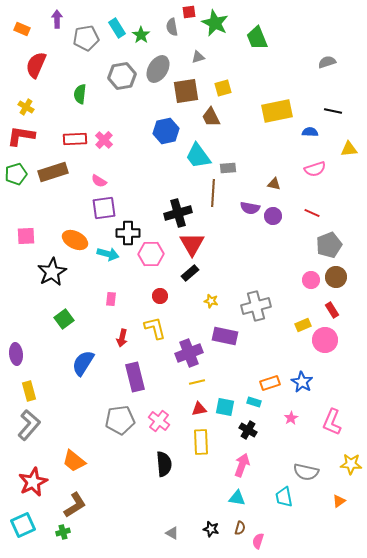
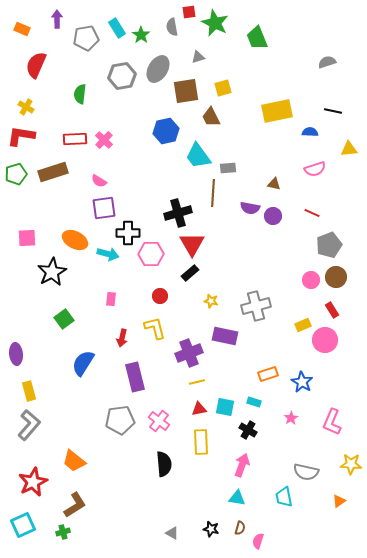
pink square at (26, 236): moved 1 px right, 2 px down
orange rectangle at (270, 383): moved 2 px left, 9 px up
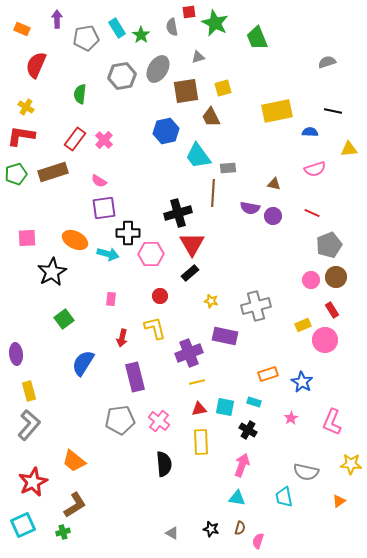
red rectangle at (75, 139): rotated 50 degrees counterclockwise
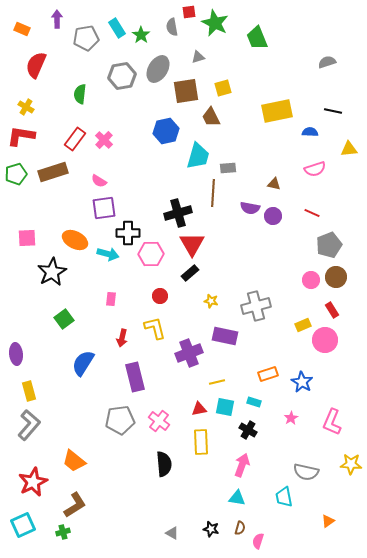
cyan trapezoid at (198, 156): rotated 128 degrees counterclockwise
yellow line at (197, 382): moved 20 px right
orange triangle at (339, 501): moved 11 px left, 20 px down
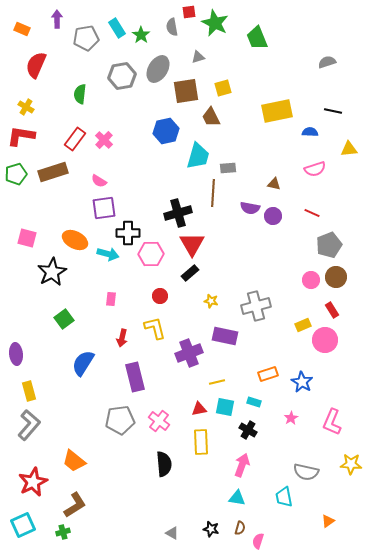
pink square at (27, 238): rotated 18 degrees clockwise
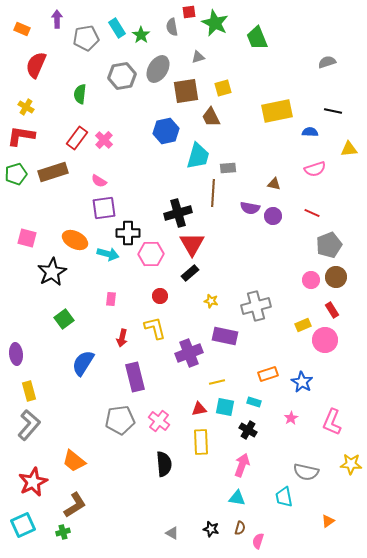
red rectangle at (75, 139): moved 2 px right, 1 px up
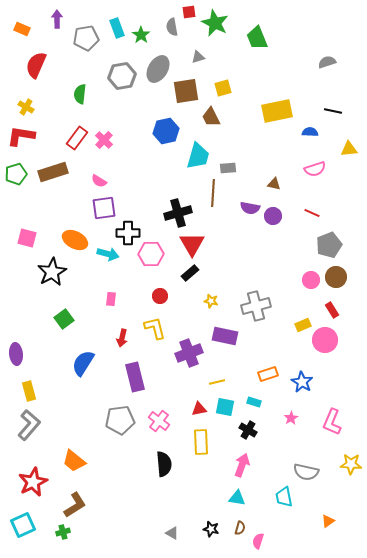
cyan rectangle at (117, 28): rotated 12 degrees clockwise
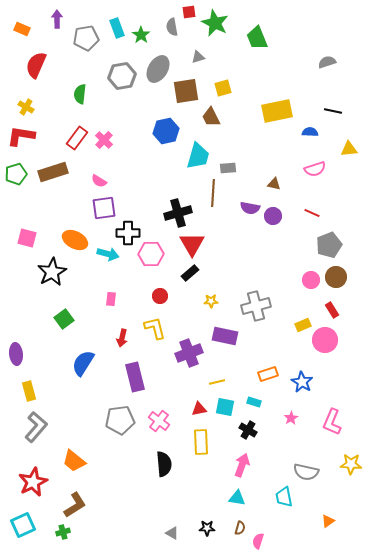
yellow star at (211, 301): rotated 16 degrees counterclockwise
gray L-shape at (29, 425): moved 7 px right, 2 px down
black star at (211, 529): moved 4 px left, 1 px up; rotated 14 degrees counterclockwise
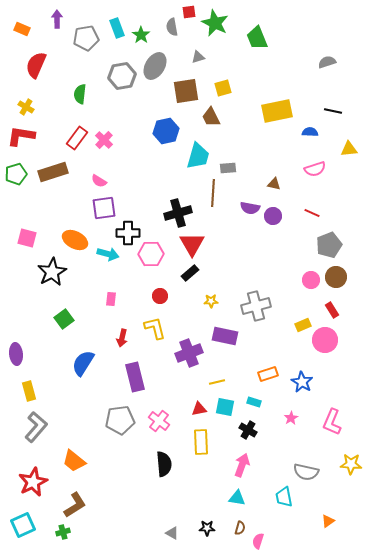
gray ellipse at (158, 69): moved 3 px left, 3 px up
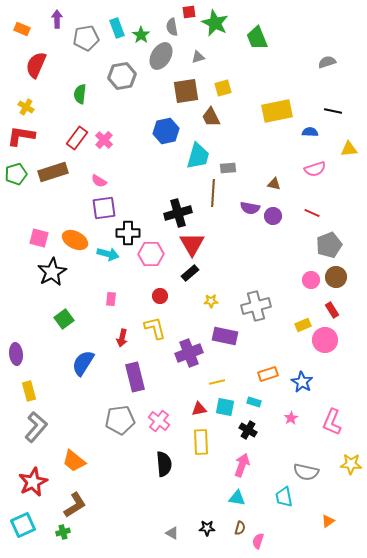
gray ellipse at (155, 66): moved 6 px right, 10 px up
pink square at (27, 238): moved 12 px right
